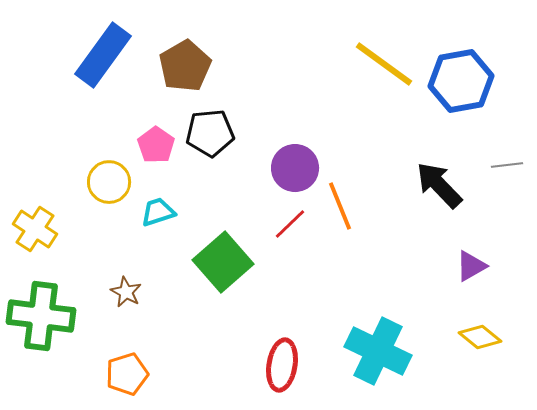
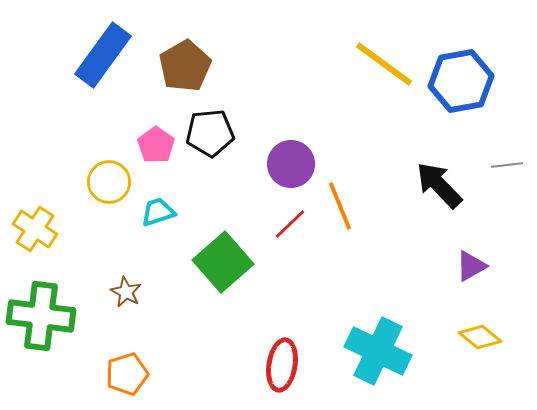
purple circle: moved 4 px left, 4 px up
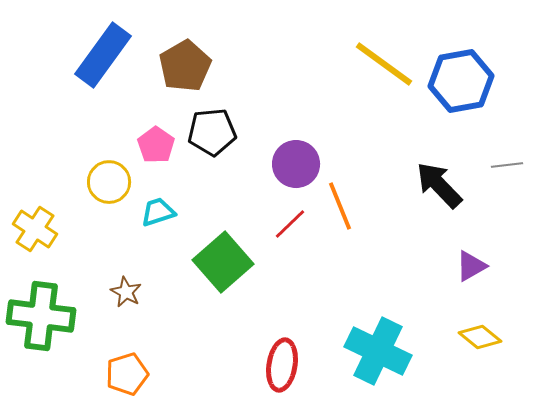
black pentagon: moved 2 px right, 1 px up
purple circle: moved 5 px right
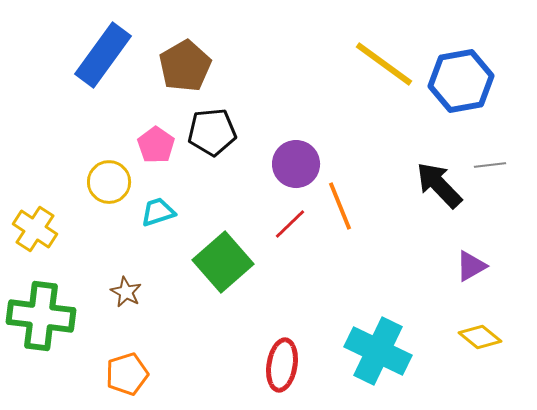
gray line: moved 17 px left
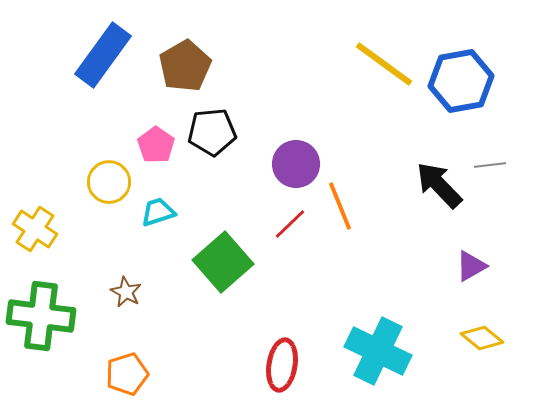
yellow diamond: moved 2 px right, 1 px down
